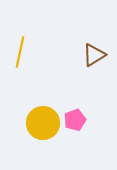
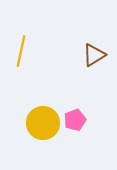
yellow line: moved 1 px right, 1 px up
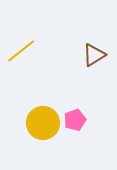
yellow line: rotated 40 degrees clockwise
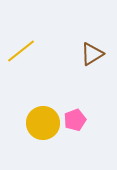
brown triangle: moved 2 px left, 1 px up
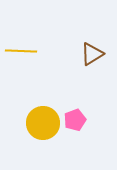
yellow line: rotated 40 degrees clockwise
